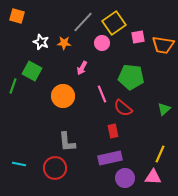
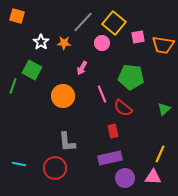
yellow square: rotated 15 degrees counterclockwise
white star: rotated 14 degrees clockwise
green square: moved 1 px up
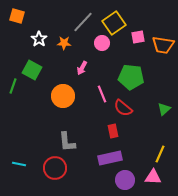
yellow square: rotated 15 degrees clockwise
white star: moved 2 px left, 3 px up
purple circle: moved 2 px down
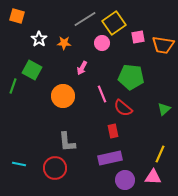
gray line: moved 2 px right, 3 px up; rotated 15 degrees clockwise
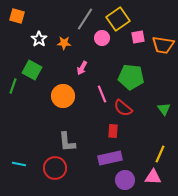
gray line: rotated 25 degrees counterclockwise
yellow square: moved 4 px right, 4 px up
pink circle: moved 5 px up
green triangle: rotated 24 degrees counterclockwise
red rectangle: rotated 16 degrees clockwise
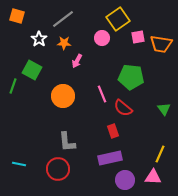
gray line: moved 22 px left; rotated 20 degrees clockwise
orange trapezoid: moved 2 px left, 1 px up
pink arrow: moved 5 px left, 7 px up
red rectangle: rotated 24 degrees counterclockwise
red circle: moved 3 px right, 1 px down
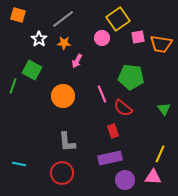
orange square: moved 1 px right, 1 px up
red circle: moved 4 px right, 4 px down
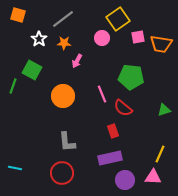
green triangle: moved 1 px down; rotated 48 degrees clockwise
cyan line: moved 4 px left, 4 px down
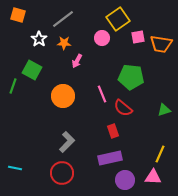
gray L-shape: rotated 130 degrees counterclockwise
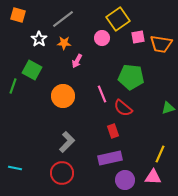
green triangle: moved 4 px right, 2 px up
